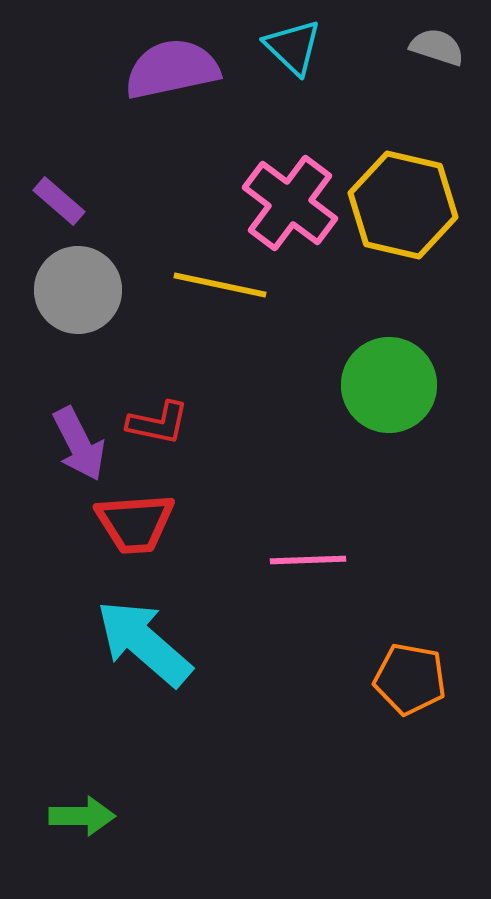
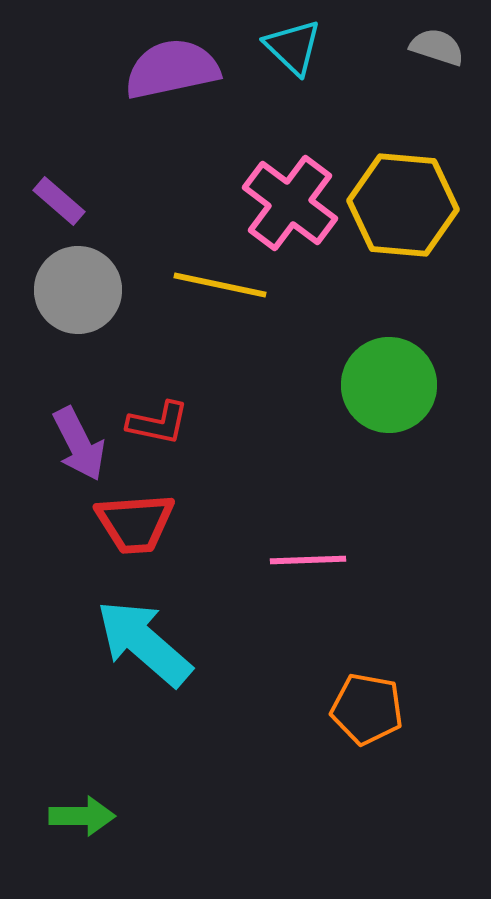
yellow hexagon: rotated 8 degrees counterclockwise
orange pentagon: moved 43 px left, 30 px down
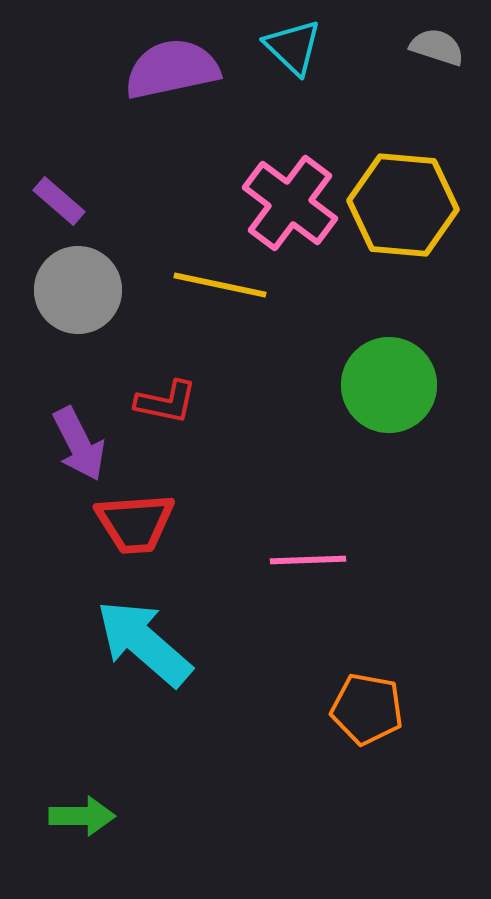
red L-shape: moved 8 px right, 21 px up
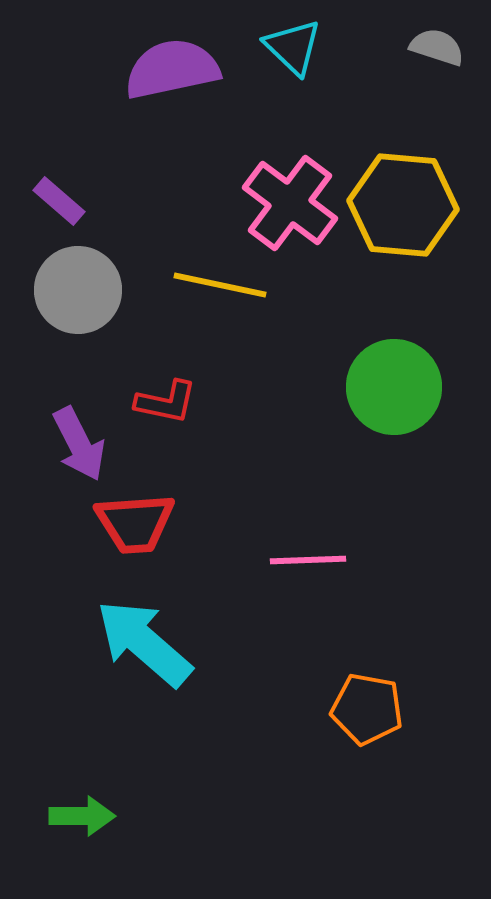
green circle: moved 5 px right, 2 px down
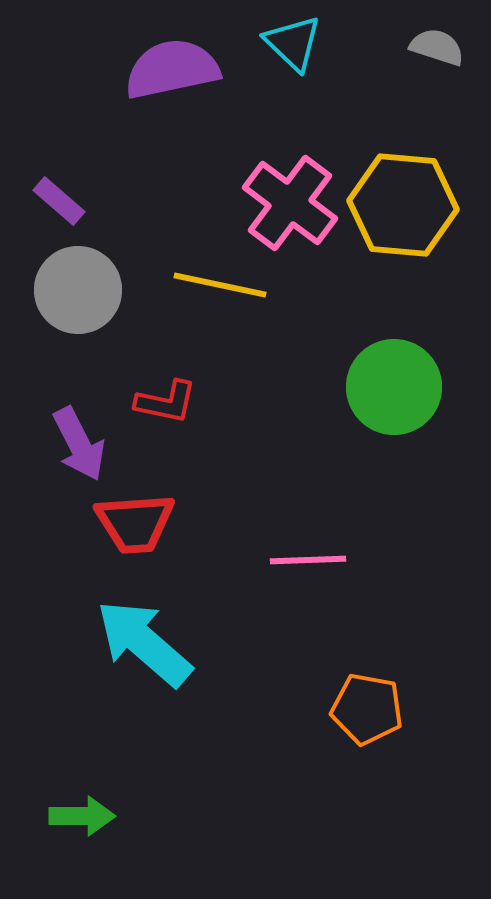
cyan triangle: moved 4 px up
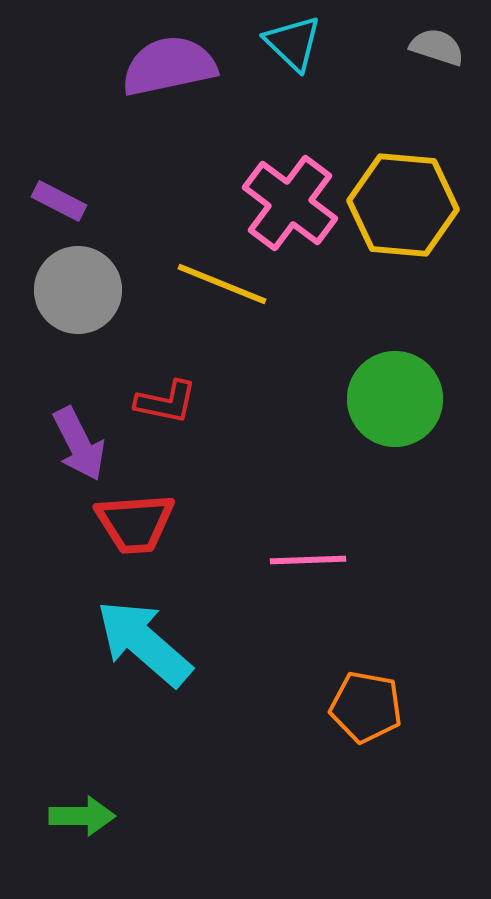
purple semicircle: moved 3 px left, 3 px up
purple rectangle: rotated 14 degrees counterclockwise
yellow line: moved 2 px right, 1 px up; rotated 10 degrees clockwise
green circle: moved 1 px right, 12 px down
orange pentagon: moved 1 px left, 2 px up
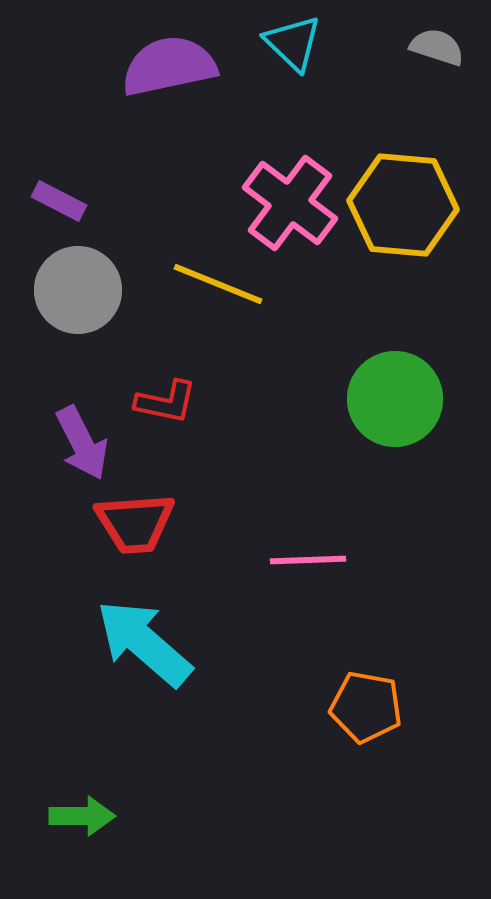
yellow line: moved 4 px left
purple arrow: moved 3 px right, 1 px up
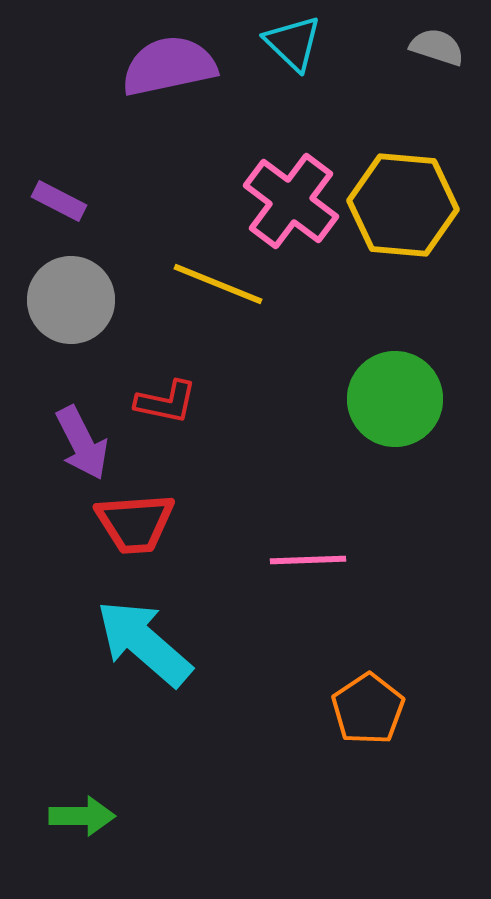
pink cross: moved 1 px right, 2 px up
gray circle: moved 7 px left, 10 px down
orange pentagon: moved 2 px right, 2 px down; rotated 28 degrees clockwise
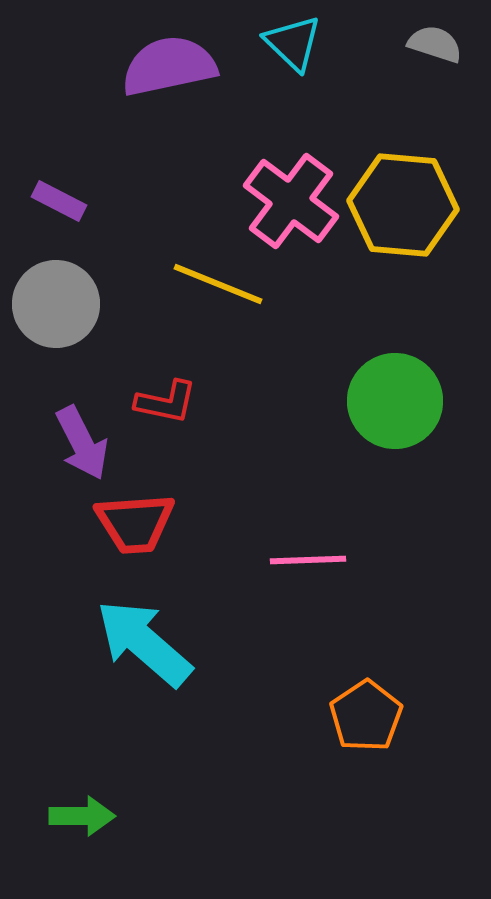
gray semicircle: moved 2 px left, 3 px up
gray circle: moved 15 px left, 4 px down
green circle: moved 2 px down
orange pentagon: moved 2 px left, 7 px down
